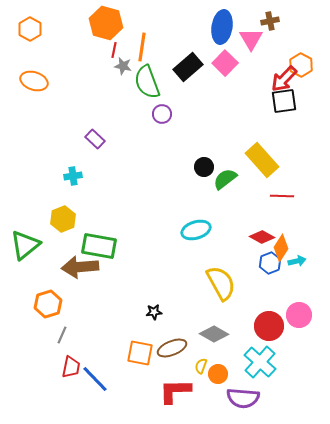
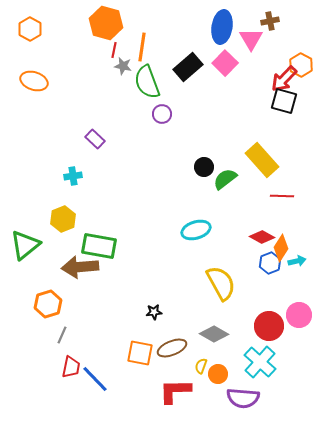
black square at (284, 101): rotated 24 degrees clockwise
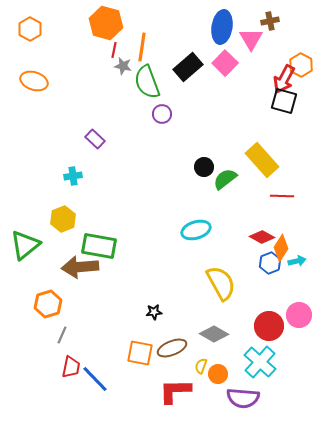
red arrow at (284, 79): rotated 16 degrees counterclockwise
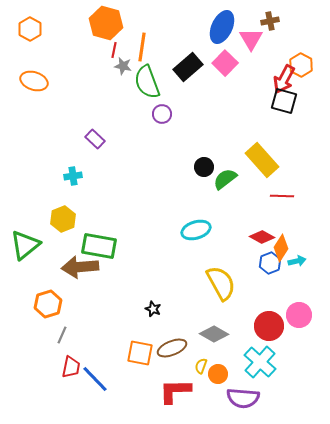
blue ellipse at (222, 27): rotated 16 degrees clockwise
black star at (154, 312): moved 1 px left, 3 px up; rotated 28 degrees clockwise
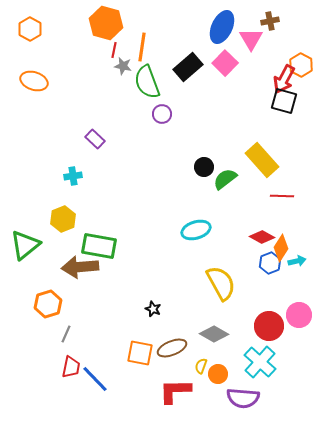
gray line at (62, 335): moved 4 px right, 1 px up
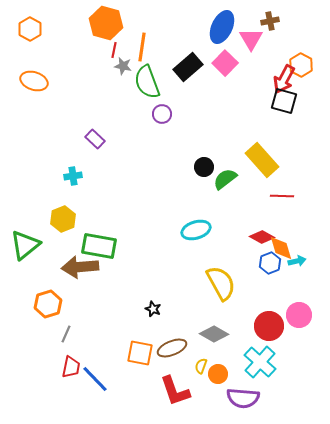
orange diamond at (281, 248): rotated 48 degrees counterclockwise
red L-shape at (175, 391): rotated 108 degrees counterclockwise
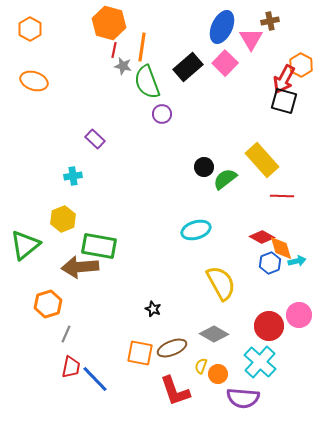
orange hexagon at (106, 23): moved 3 px right
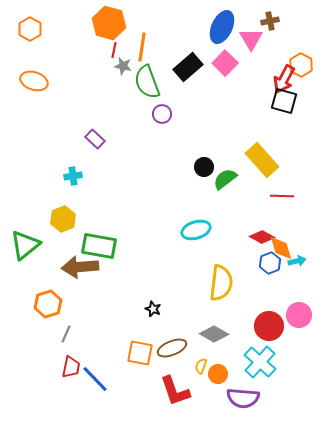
yellow semicircle at (221, 283): rotated 36 degrees clockwise
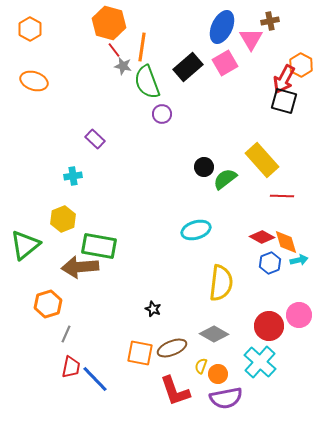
red line at (114, 50): rotated 49 degrees counterclockwise
pink square at (225, 63): rotated 15 degrees clockwise
orange diamond at (281, 248): moved 5 px right, 6 px up
cyan arrow at (297, 261): moved 2 px right, 1 px up
purple semicircle at (243, 398): moved 17 px left; rotated 16 degrees counterclockwise
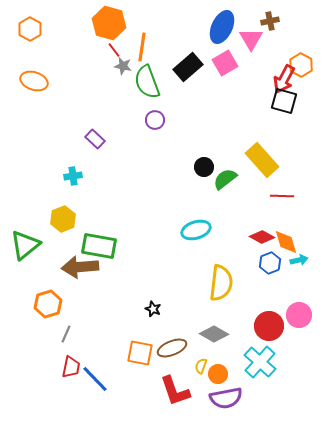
purple circle at (162, 114): moved 7 px left, 6 px down
